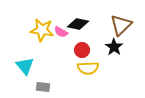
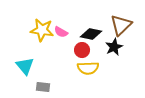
black diamond: moved 13 px right, 10 px down
black star: rotated 12 degrees clockwise
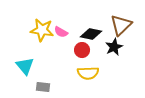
yellow semicircle: moved 5 px down
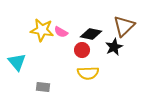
brown triangle: moved 3 px right, 1 px down
cyan triangle: moved 8 px left, 4 px up
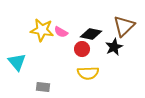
red circle: moved 1 px up
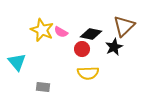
yellow star: rotated 15 degrees clockwise
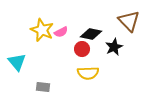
brown triangle: moved 5 px right, 5 px up; rotated 30 degrees counterclockwise
pink semicircle: rotated 56 degrees counterclockwise
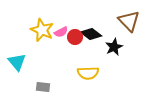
black diamond: rotated 25 degrees clockwise
red circle: moved 7 px left, 12 px up
